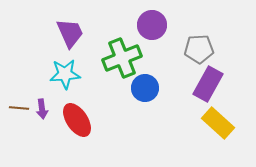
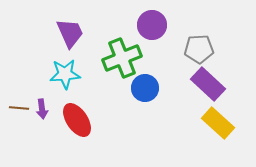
purple rectangle: rotated 76 degrees counterclockwise
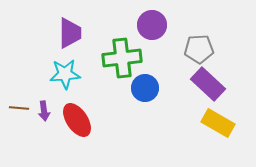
purple trapezoid: rotated 24 degrees clockwise
green cross: rotated 15 degrees clockwise
purple arrow: moved 2 px right, 2 px down
yellow rectangle: rotated 12 degrees counterclockwise
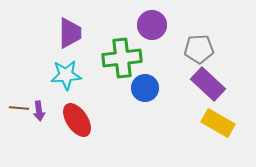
cyan star: moved 1 px right, 1 px down
purple arrow: moved 5 px left
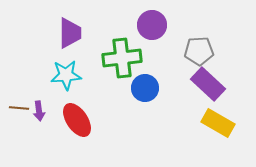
gray pentagon: moved 2 px down
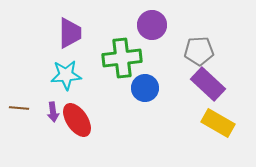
purple arrow: moved 14 px right, 1 px down
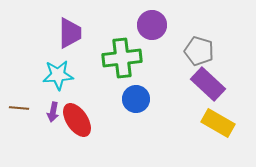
gray pentagon: rotated 20 degrees clockwise
cyan star: moved 8 px left
blue circle: moved 9 px left, 11 px down
purple arrow: rotated 18 degrees clockwise
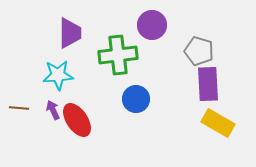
green cross: moved 4 px left, 3 px up
purple rectangle: rotated 44 degrees clockwise
purple arrow: moved 2 px up; rotated 144 degrees clockwise
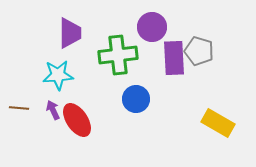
purple circle: moved 2 px down
purple rectangle: moved 34 px left, 26 px up
